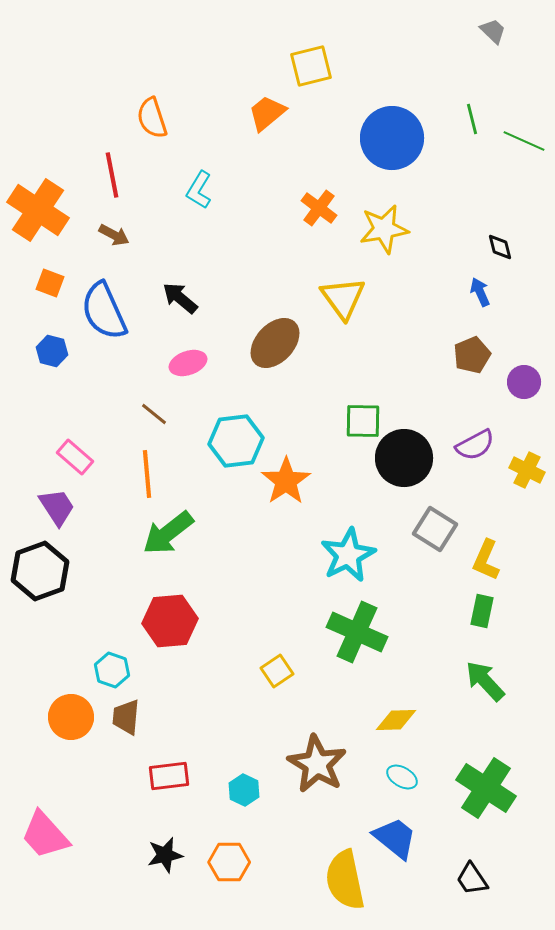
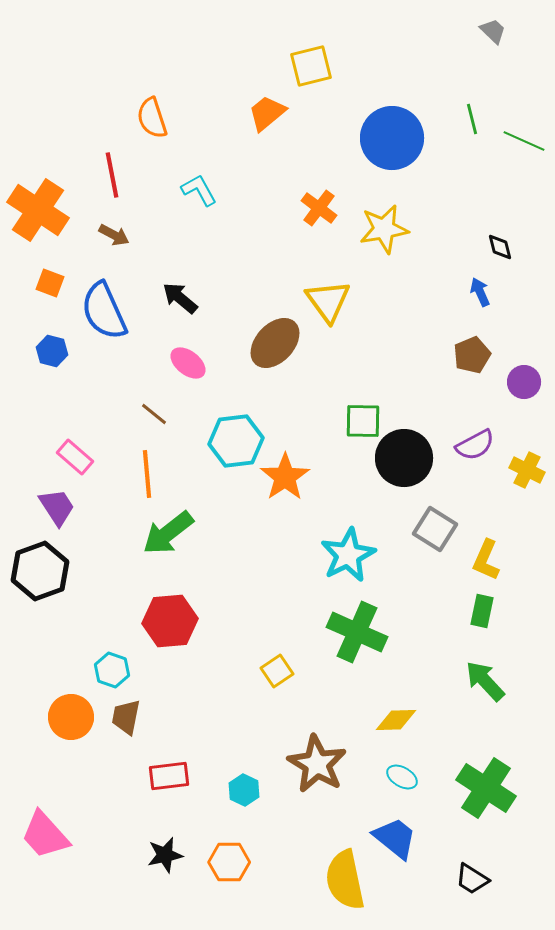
cyan L-shape at (199, 190): rotated 120 degrees clockwise
yellow triangle at (343, 298): moved 15 px left, 3 px down
pink ellipse at (188, 363): rotated 57 degrees clockwise
orange star at (286, 481): moved 1 px left, 4 px up
brown trapezoid at (126, 717): rotated 6 degrees clockwise
black trapezoid at (472, 879): rotated 24 degrees counterclockwise
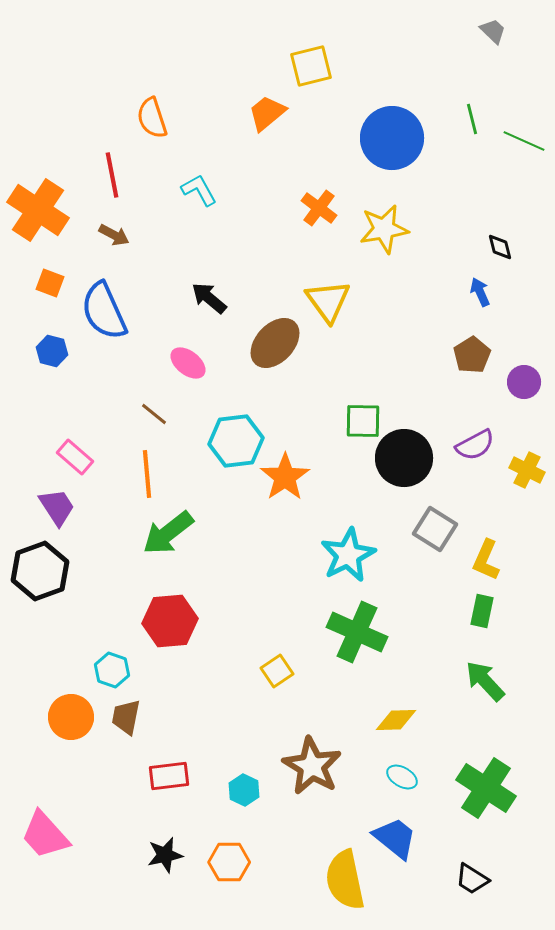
black arrow at (180, 298): moved 29 px right
brown pentagon at (472, 355): rotated 9 degrees counterclockwise
brown star at (317, 764): moved 5 px left, 2 px down
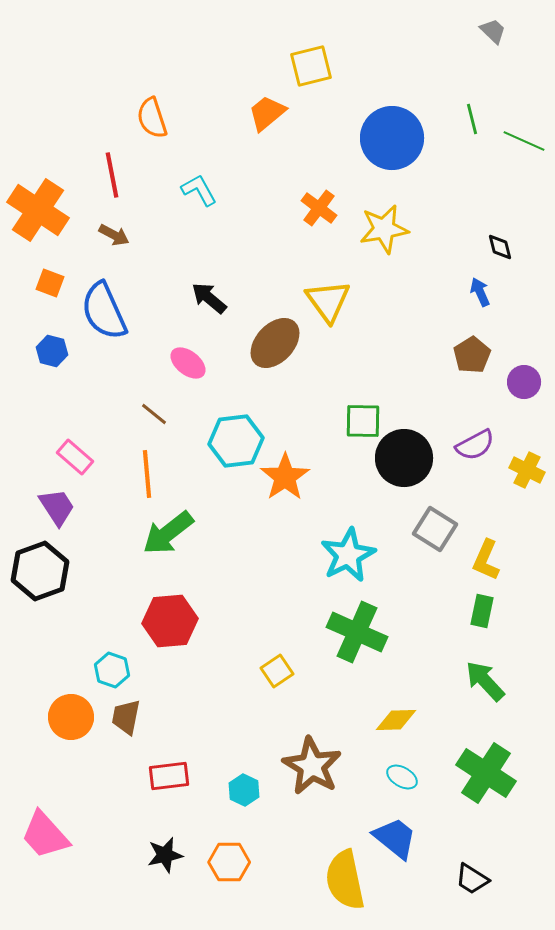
green cross at (486, 788): moved 15 px up
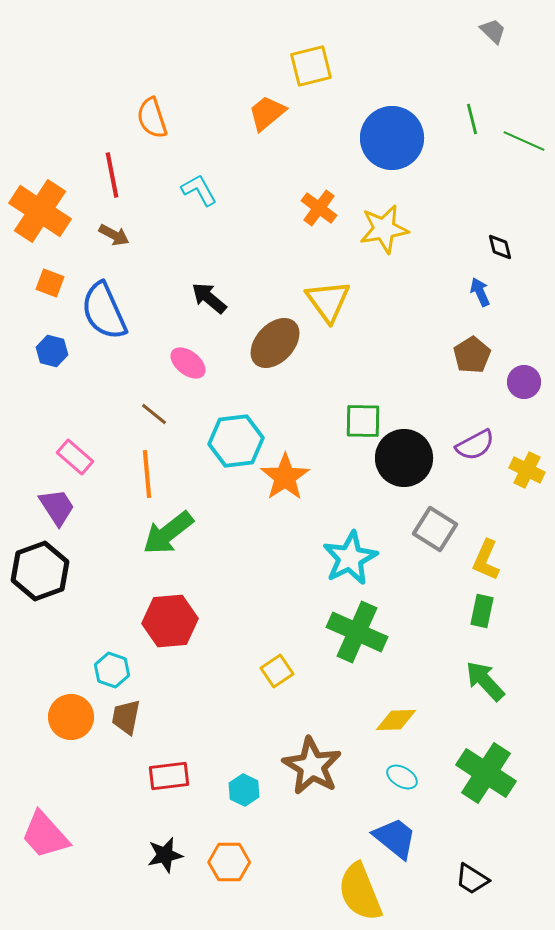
orange cross at (38, 210): moved 2 px right, 1 px down
cyan star at (348, 555): moved 2 px right, 3 px down
yellow semicircle at (345, 880): moved 15 px right, 12 px down; rotated 10 degrees counterclockwise
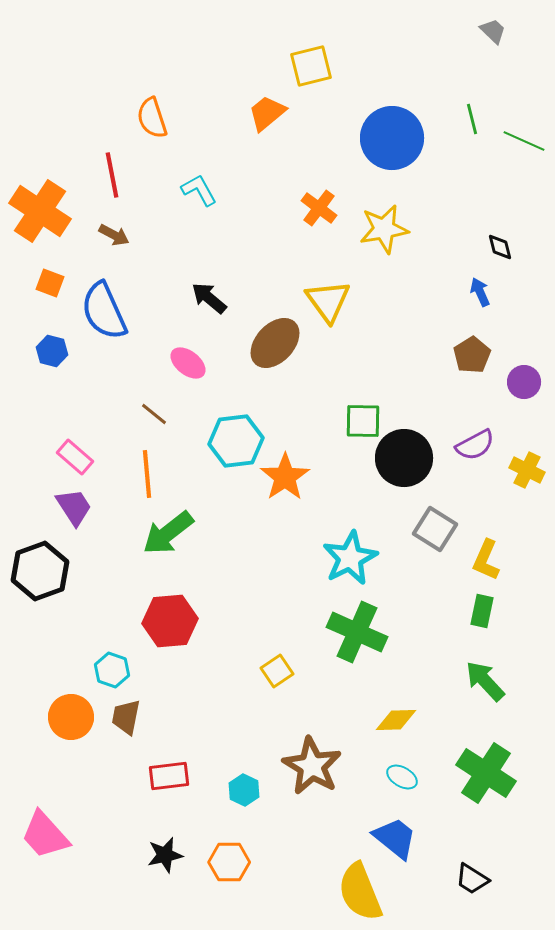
purple trapezoid at (57, 507): moved 17 px right
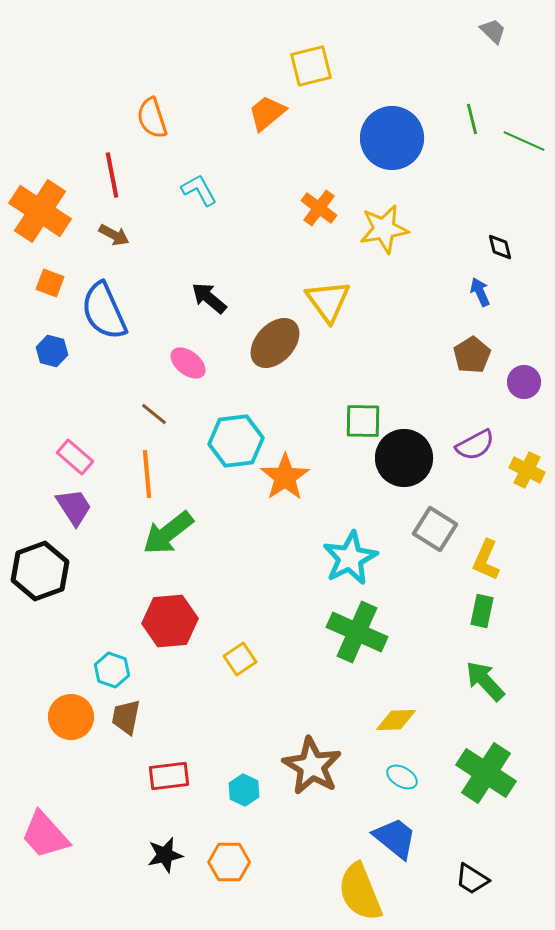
yellow square at (277, 671): moved 37 px left, 12 px up
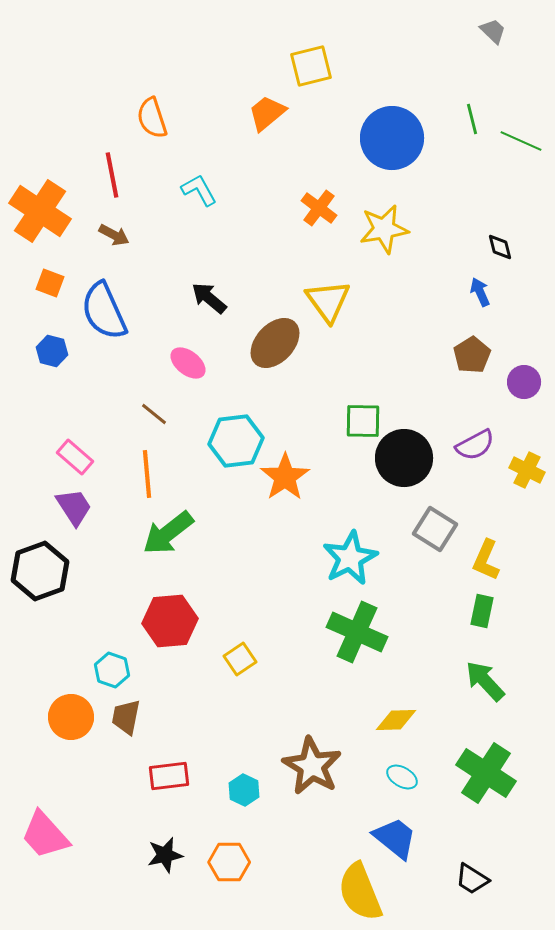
green line at (524, 141): moved 3 px left
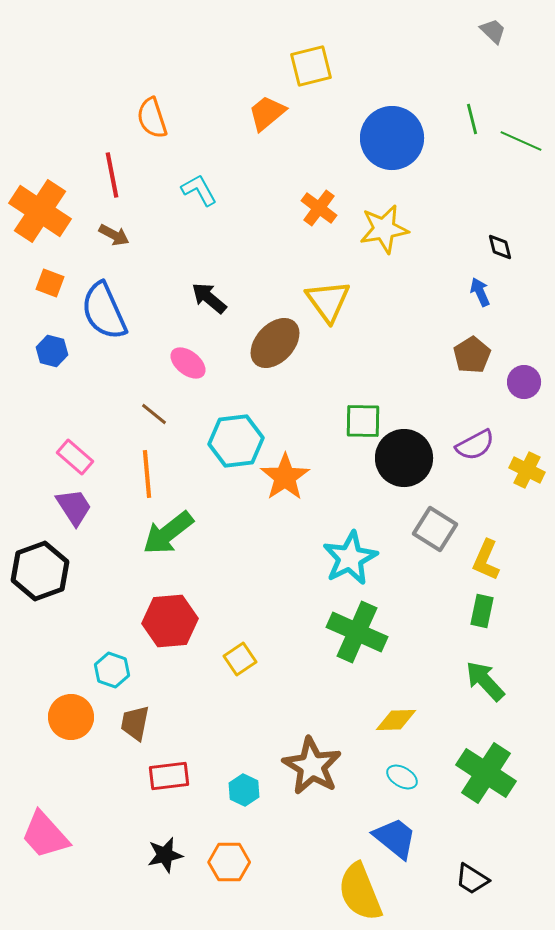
brown trapezoid at (126, 717): moved 9 px right, 6 px down
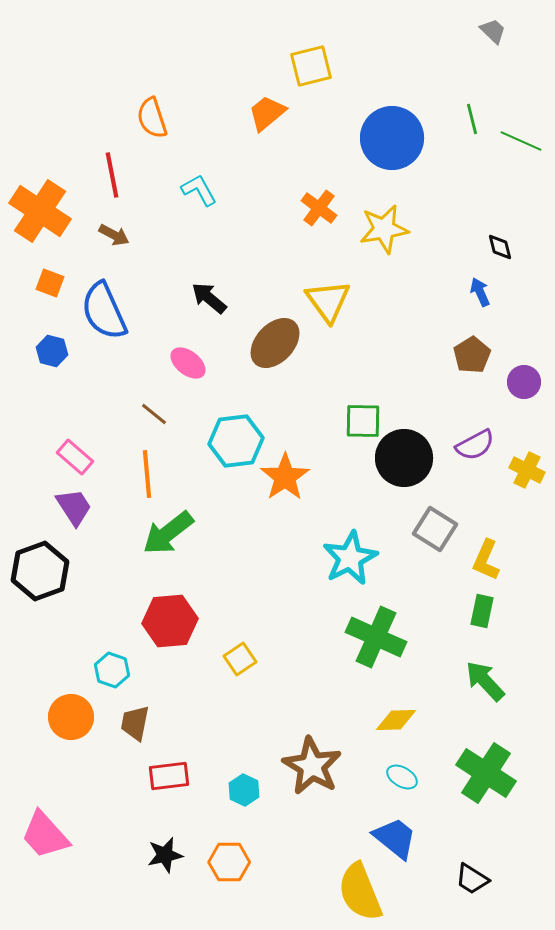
green cross at (357, 632): moved 19 px right, 5 px down
